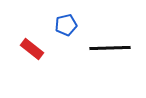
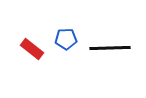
blue pentagon: moved 14 px down; rotated 10 degrees clockwise
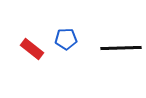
black line: moved 11 px right
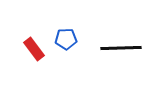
red rectangle: moved 2 px right; rotated 15 degrees clockwise
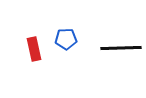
red rectangle: rotated 25 degrees clockwise
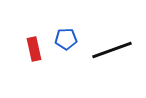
black line: moved 9 px left, 2 px down; rotated 18 degrees counterclockwise
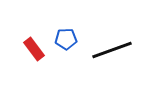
red rectangle: rotated 25 degrees counterclockwise
